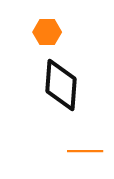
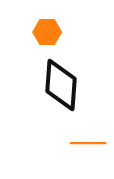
orange line: moved 3 px right, 8 px up
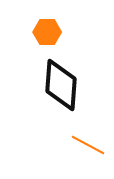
orange line: moved 2 px down; rotated 28 degrees clockwise
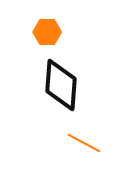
orange line: moved 4 px left, 2 px up
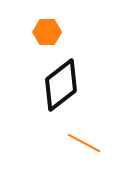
black diamond: rotated 48 degrees clockwise
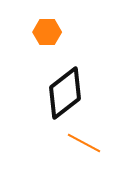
black diamond: moved 4 px right, 8 px down
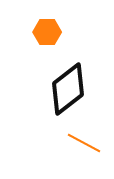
black diamond: moved 3 px right, 4 px up
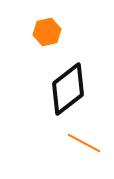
orange hexagon: rotated 12 degrees counterclockwise
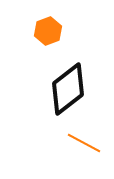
orange hexagon: moved 1 px right, 1 px up; rotated 8 degrees counterclockwise
